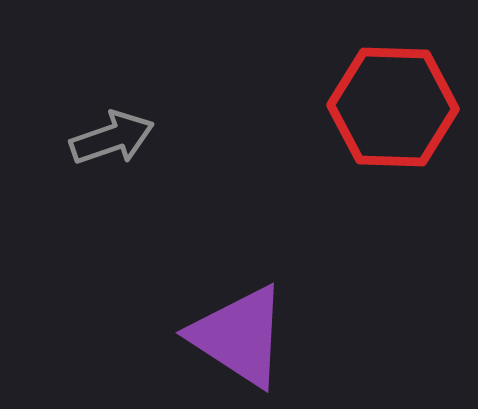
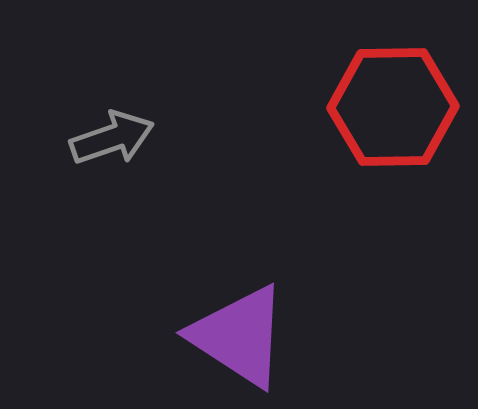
red hexagon: rotated 3 degrees counterclockwise
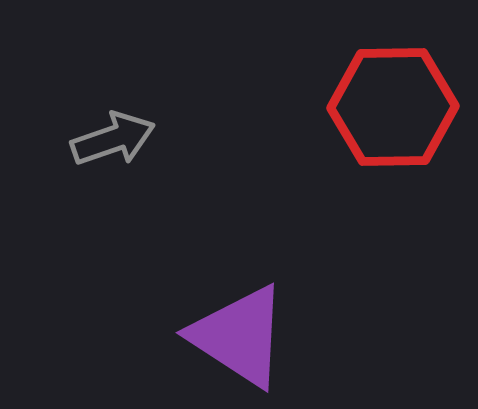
gray arrow: moved 1 px right, 1 px down
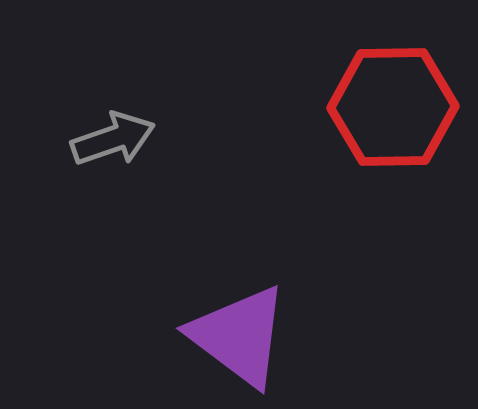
purple triangle: rotated 4 degrees clockwise
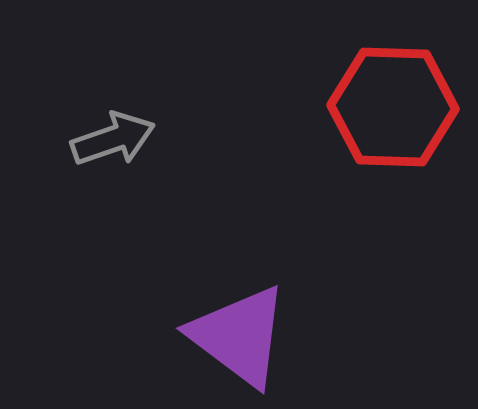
red hexagon: rotated 3 degrees clockwise
